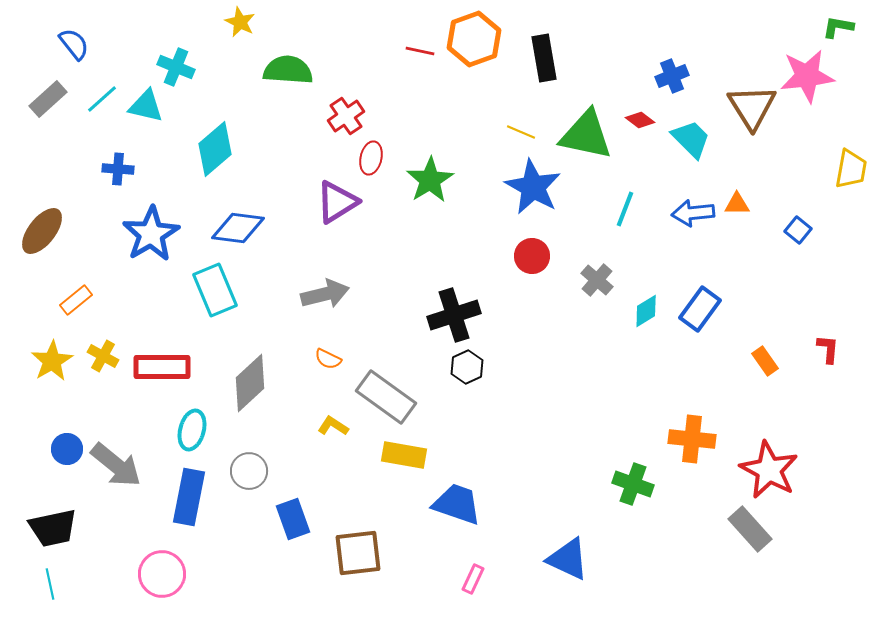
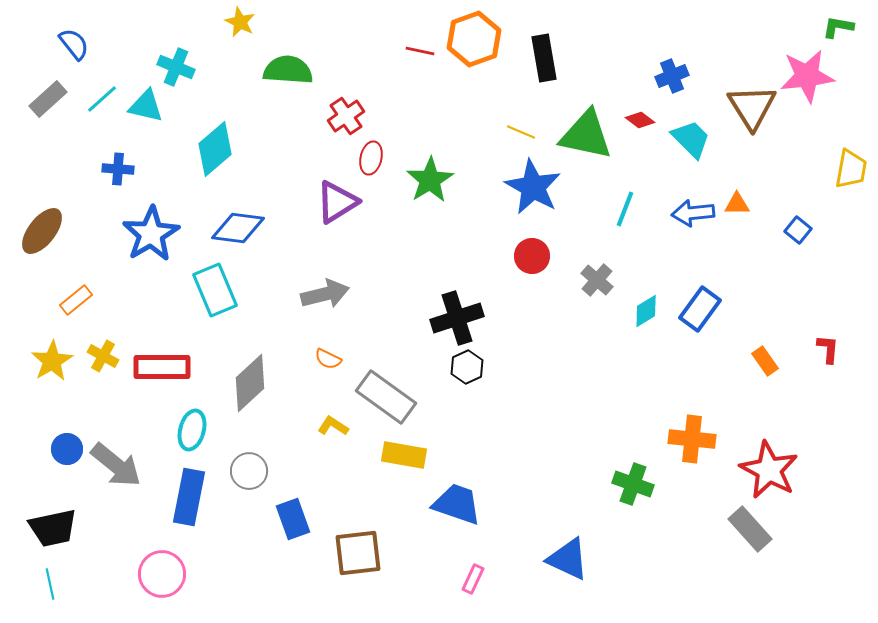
black cross at (454, 315): moved 3 px right, 3 px down
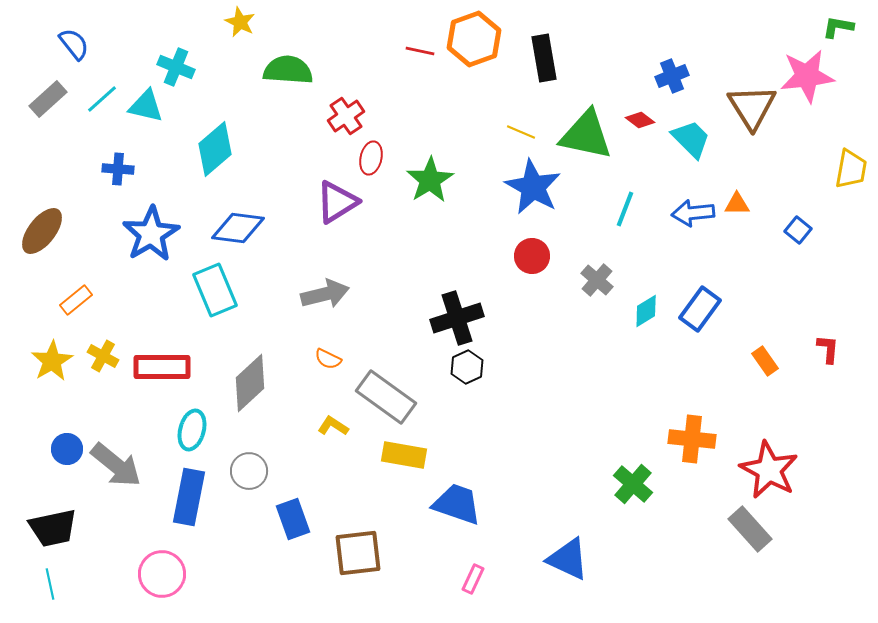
green cross at (633, 484): rotated 21 degrees clockwise
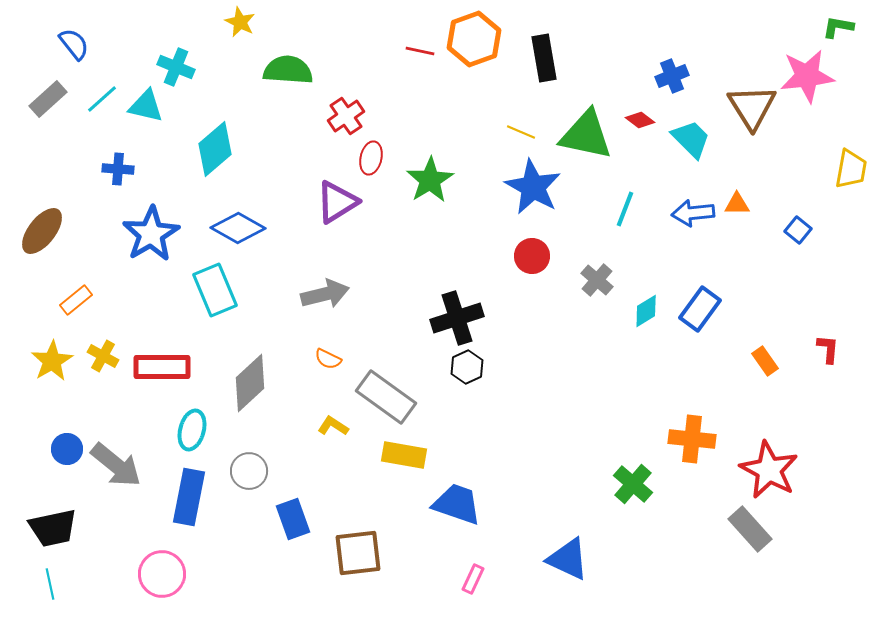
blue diamond at (238, 228): rotated 22 degrees clockwise
